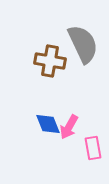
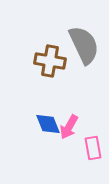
gray semicircle: moved 1 px right, 1 px down
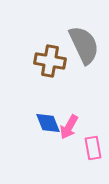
blue diamond: moved 1 px up
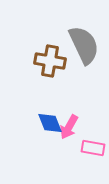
blue diamond: moved 2 px right
pink rectangle: rotated 70 degrees counterclockwise
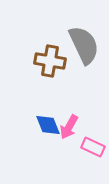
blue diamond: moved 2 px left, 2 px down
pink rectangle: moved 1 px up; rotated 15 degrees clockwise
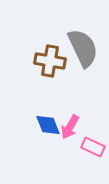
gray semicircle: moved 1 px left, 3 px down
pink arrow: moved 1 px right
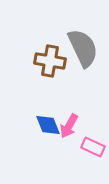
pink arrow: moved 1 px left, 1 px up
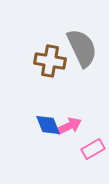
gray semicircle: moved 1 px left
pink arrow: rotated 145 degrees counterclockwise
pink rectangle: moved 2 px down; rotated 55 degrees counterclockwise
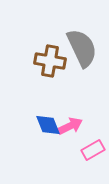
pink arrow: moved 1 px right
pink rectangle: moved 1 px down
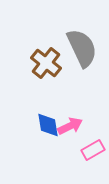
brown cross: moved 4 px left, 2 px down; rotated 28 degrees clockwise
blue diamond: rotated 12 degrees clockwise
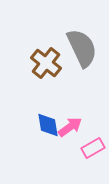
pink arrow: moved 1 px down; rotated 10 degrees counterclockwise
pink rectangle: moved 2 px up
